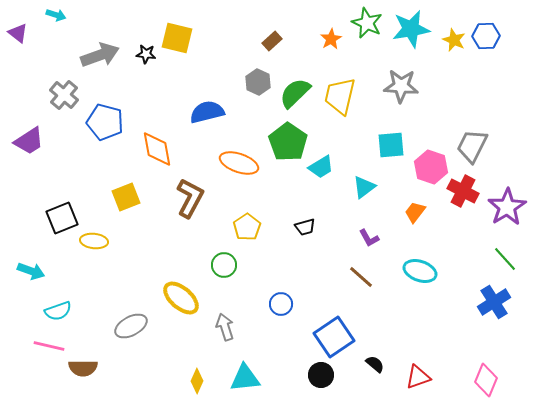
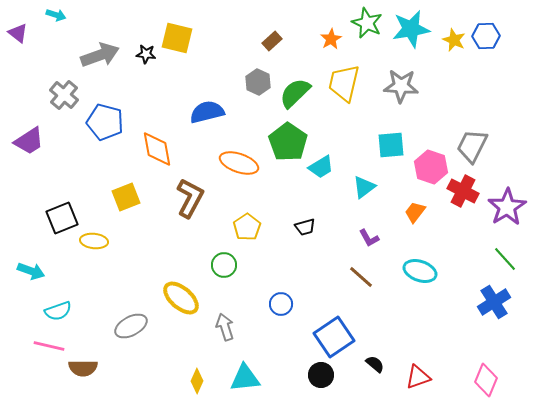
yellow trapezoid at (340, 96): moved 4 px right, 13 px up
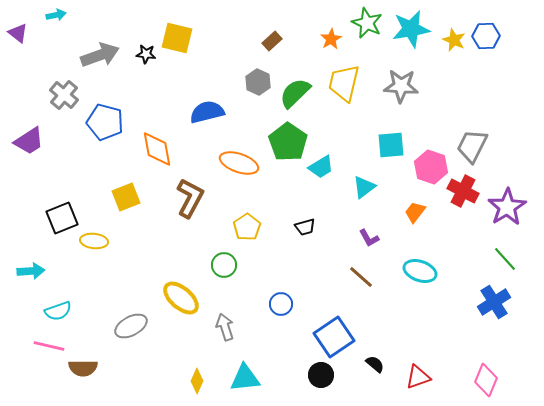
cyan arrow at (56, 15): rotated 30 degrees counterclockwise
cyan arrow at (31, 271): rotated 24 degrees counterclockwise
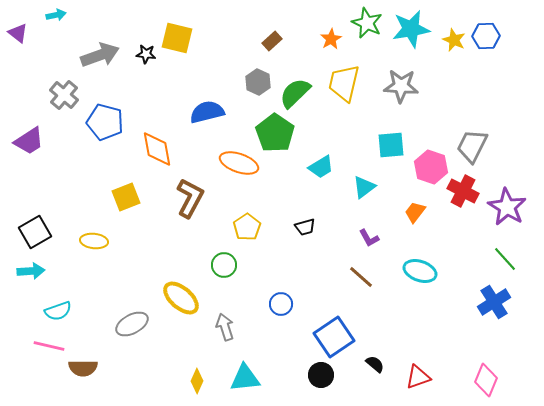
green pentagon at (288, 142): moved 13 px left, 9 px up
purple star at (507, 207): rotated 9 degrees counterclockwise
black square at (62, 218): moved 27 px left, 14 px down; rotated 8 degrees counterclockwise
gray ellipse at (131, 326): moved 1 px right, 2 px up
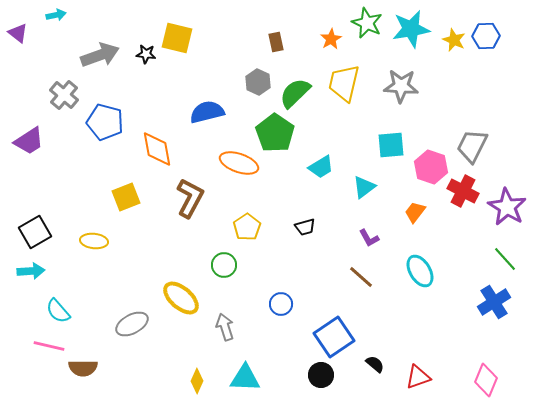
brown rectangle at (272, 41): moved 4 px right, 1 px down; rotated 60 degrees counterclockwise
cyan ellipse at (420, 271): rotated 40 degrees clockwise
cyan semicircle at (58, 311): rotated 68 degrees clockwise
cyan triangle at (245, 378): rotated 8 degrees clockwise
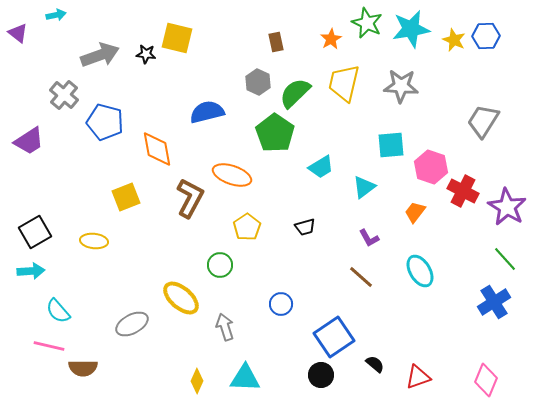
gray trapezoid at (472, 146): moved 11 px right, 25 px up; rotated 6 degrees clockwise
orange ellipse at (239, 163): moved 7 px left, 12 px down
green circle at (224, 265): moved 4 px left
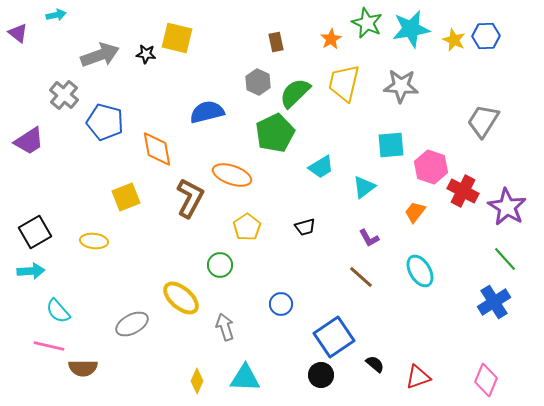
green pentagon at (275, 133): rotated 12 degrees clockwise
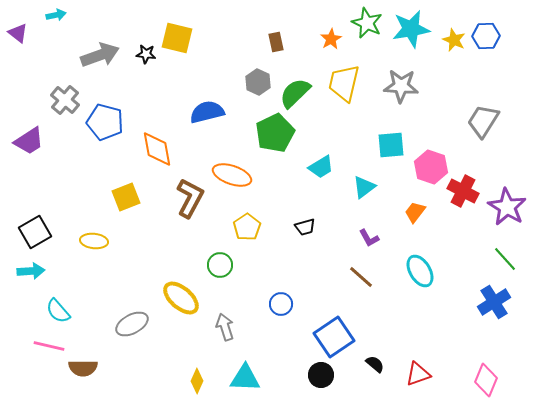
gray cross at (64, 95): moved 1 px right, 5 px down
red triangle at (418, 377): moved 3 px up
